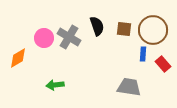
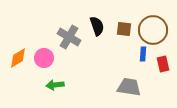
pink circle: moved 20 px down
red rectangle: rotated 28 degrees clockwise
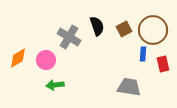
brown square: rotated 35 degrees counterclockwise
pink circle: moved 2 px right, 2 px down
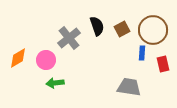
brown square: moved 2 px left
gray cross: moved 1 px down; rotated 20 degrees clockwise
blue rectangle: moved 1 px left, 1 px up
green arrow: moved 2 px up
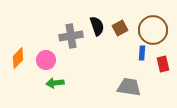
brown square: moved 2 px left, 1 px up
gray cross: moved 2 px right, 2 px up; rotated 30 degrees clockwise
orange diamond: rotated 15 degrees counterclockwise
